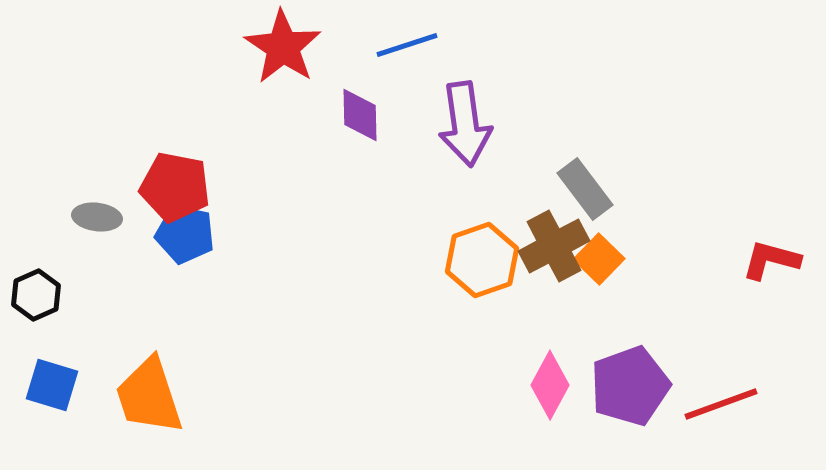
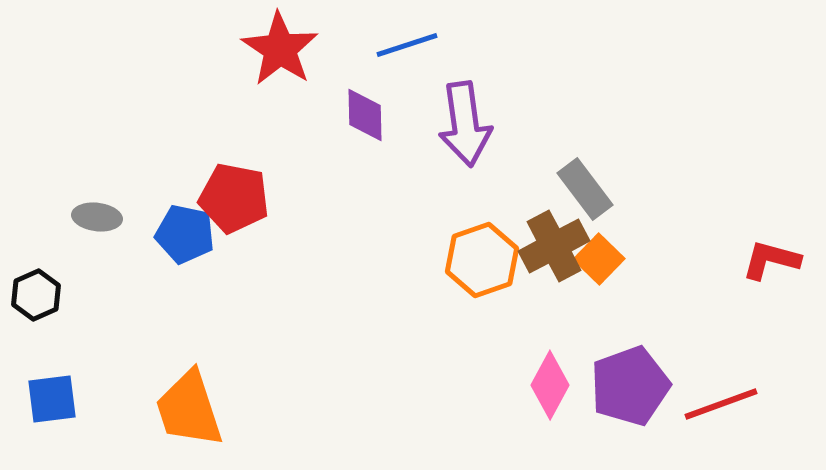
red star: moved 3 px left, 2 px down
purple diamond: moved 5 px right
red pentagon: moved 59 px right, 11 px down
blue square: moved 14 px down; rotated 24 degrees counterclockwise
orange trapezoid: moved 40 px right, 13 px down
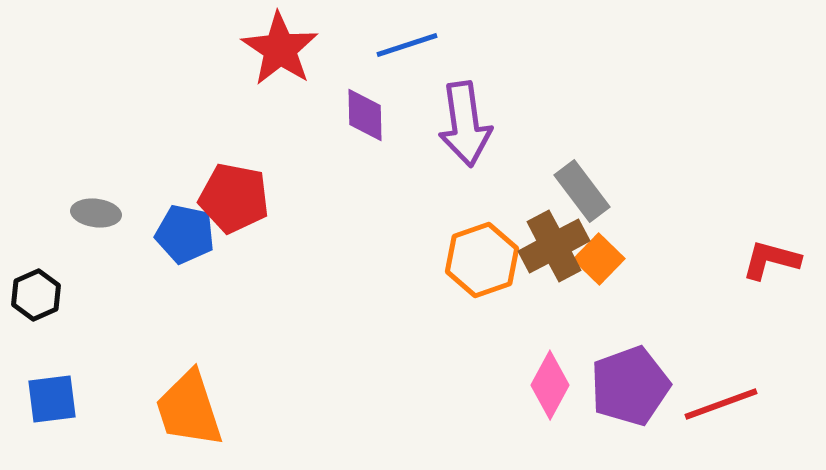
gray rectangle: moved 3 px left, 2 px down
gray ellipse: moved 1 px left, 4 px up
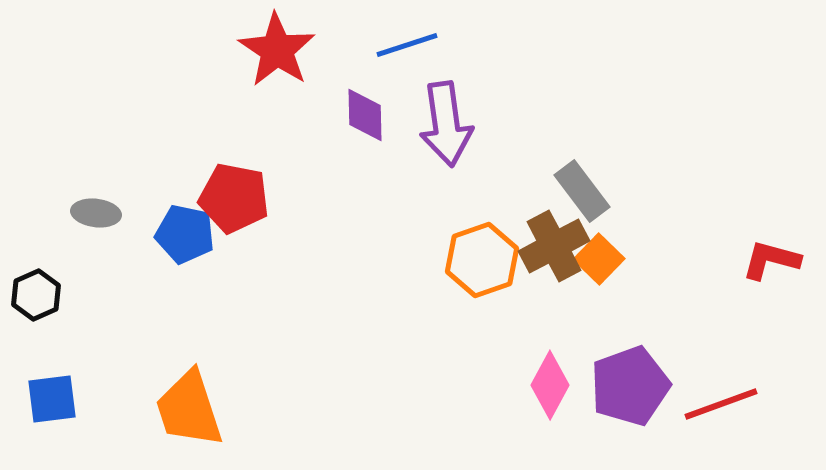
red star: moved 3 px left, 1 px down
purple arrow: moved 19 px left
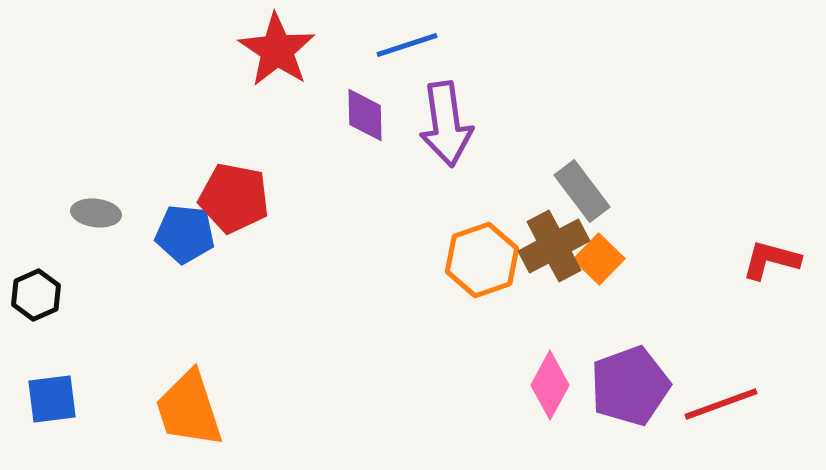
blue pentagon: rotated 6 degrees counterclockwise
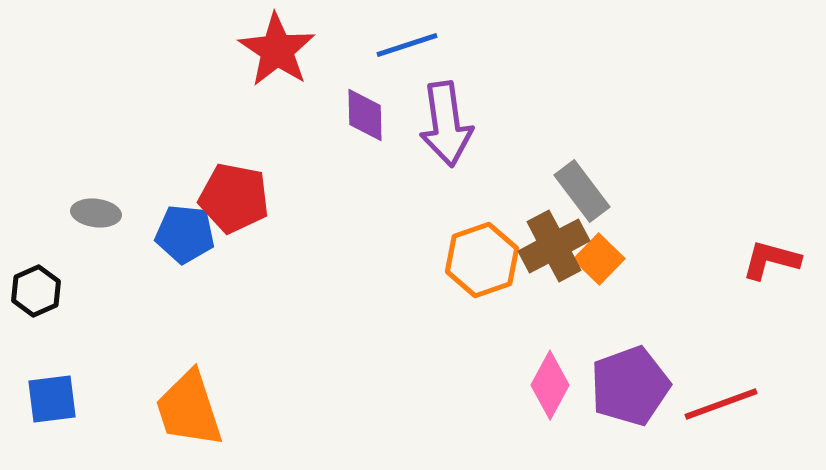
black hexagon: moved 4 px up
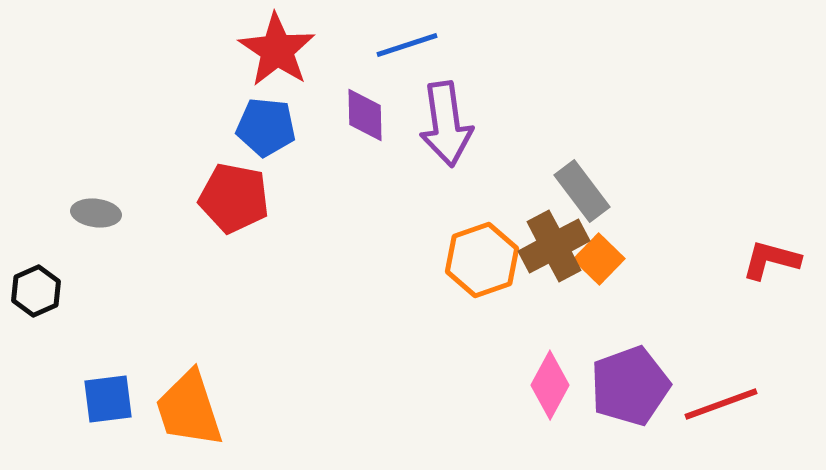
blue pentagon: moved 81 px right, 107 px up
blue square: moved 56 px right
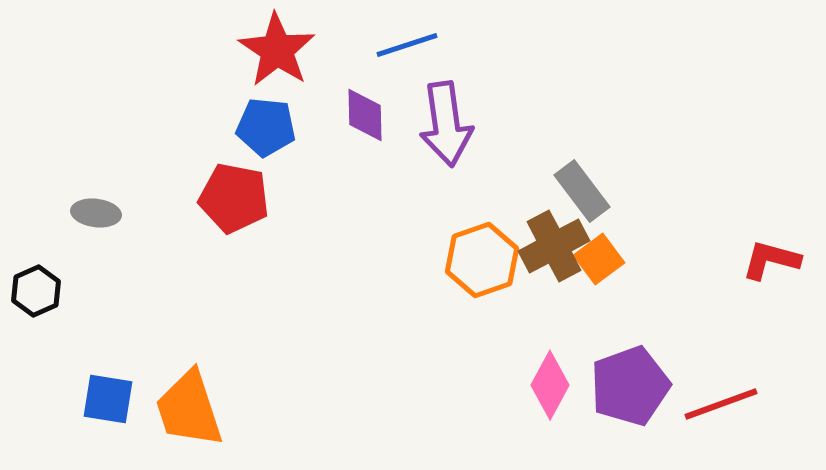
orange square: rotated 9 degrees clockwise
blue square: rotated 16 degrees clockwise
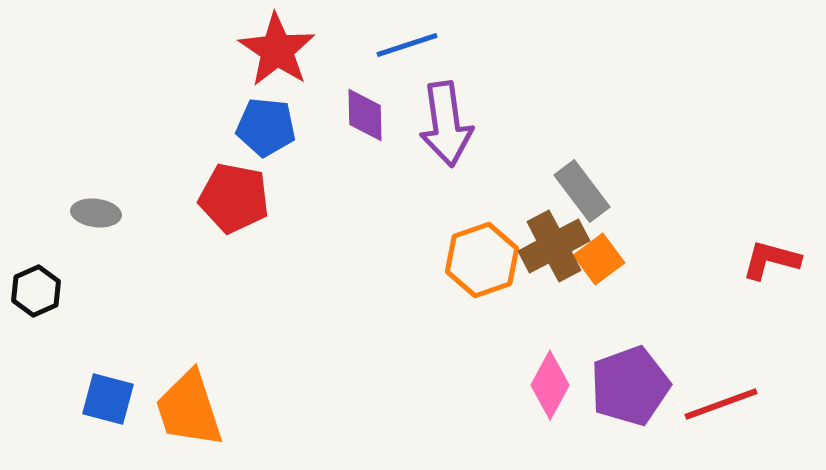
blue square: rotated 6 degrees clockwise
